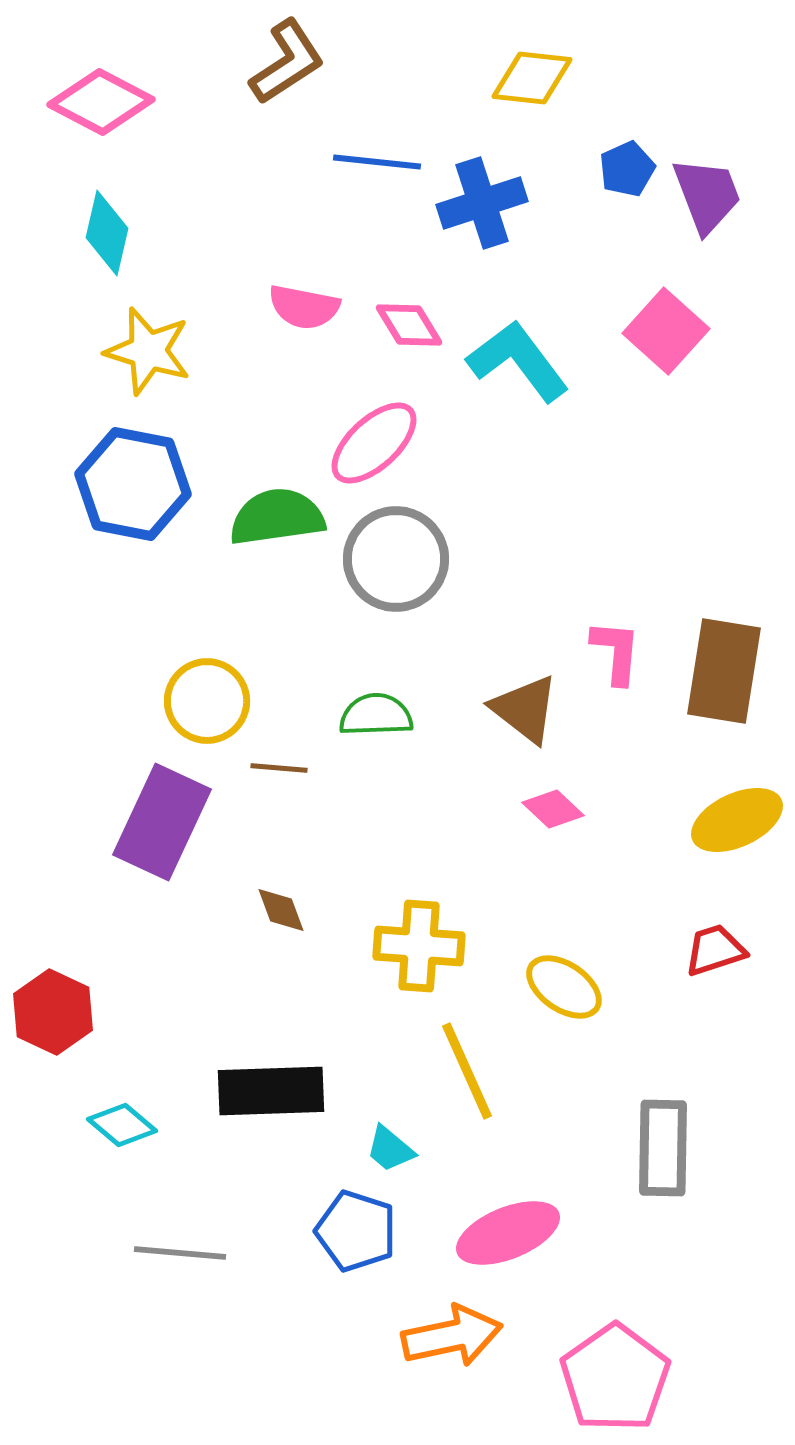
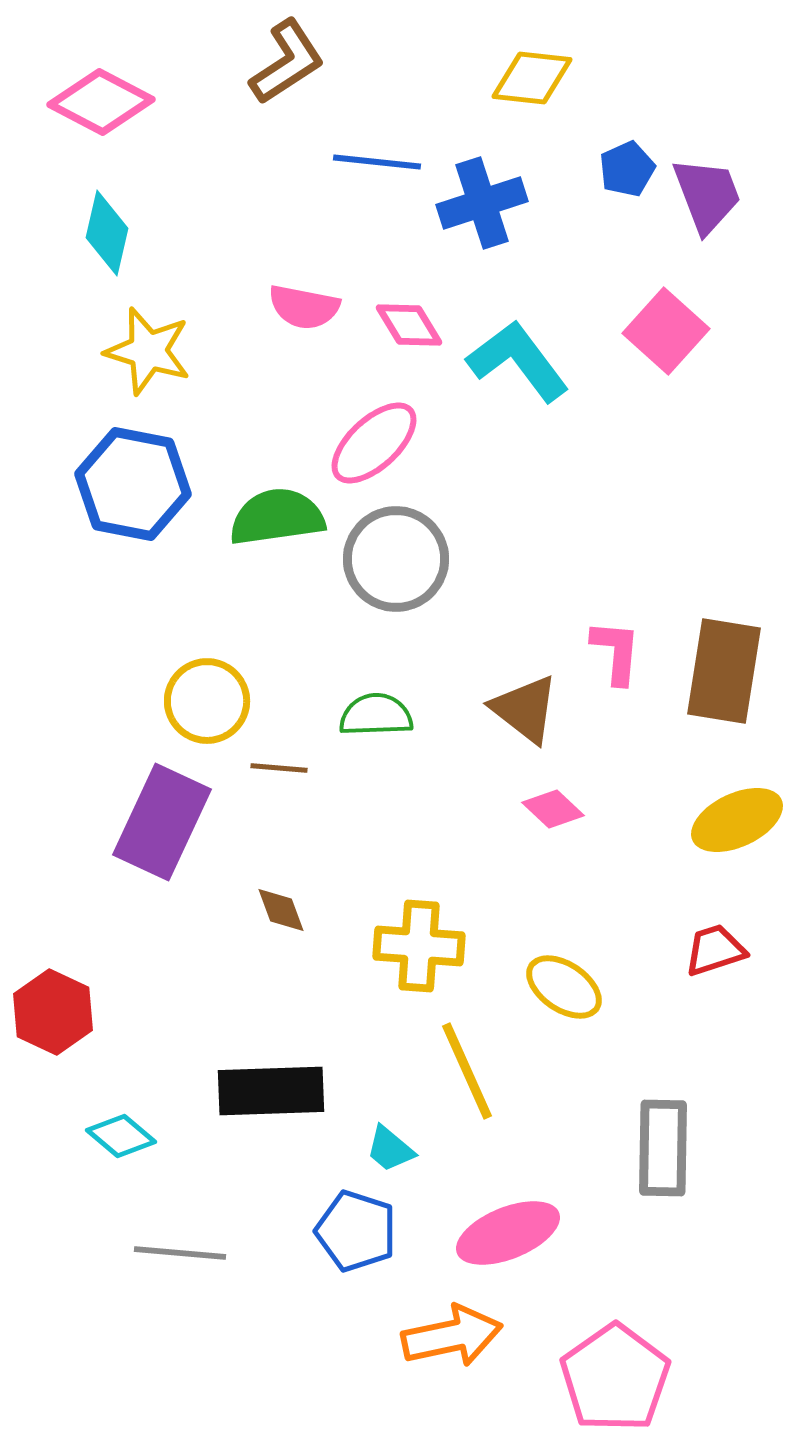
cyan diamond at (122, 1125): moved 1 px left, 11 px down
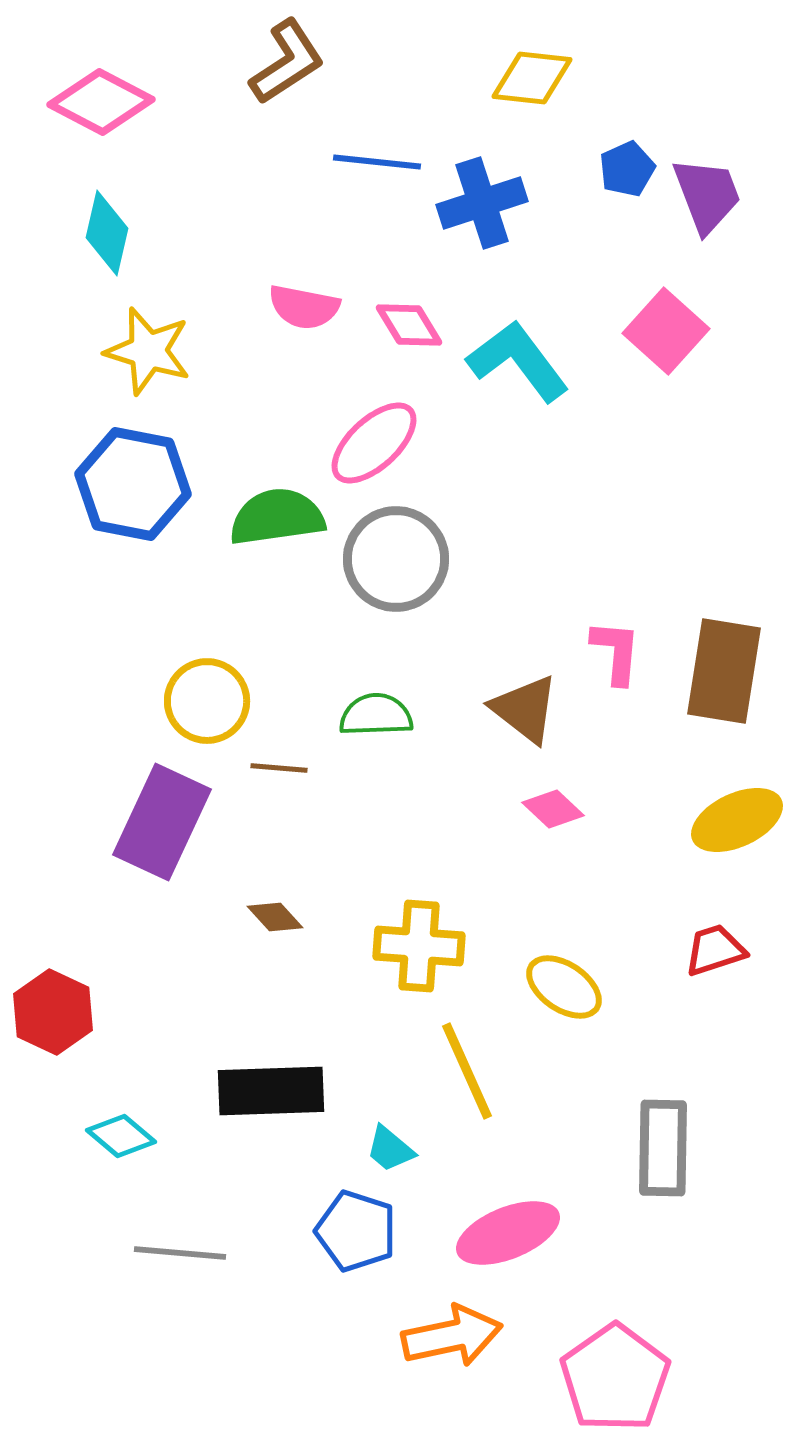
brown diamond at (281, 910): moved 6 px left, 7 px down; rotated 22 degrees counterclockwise
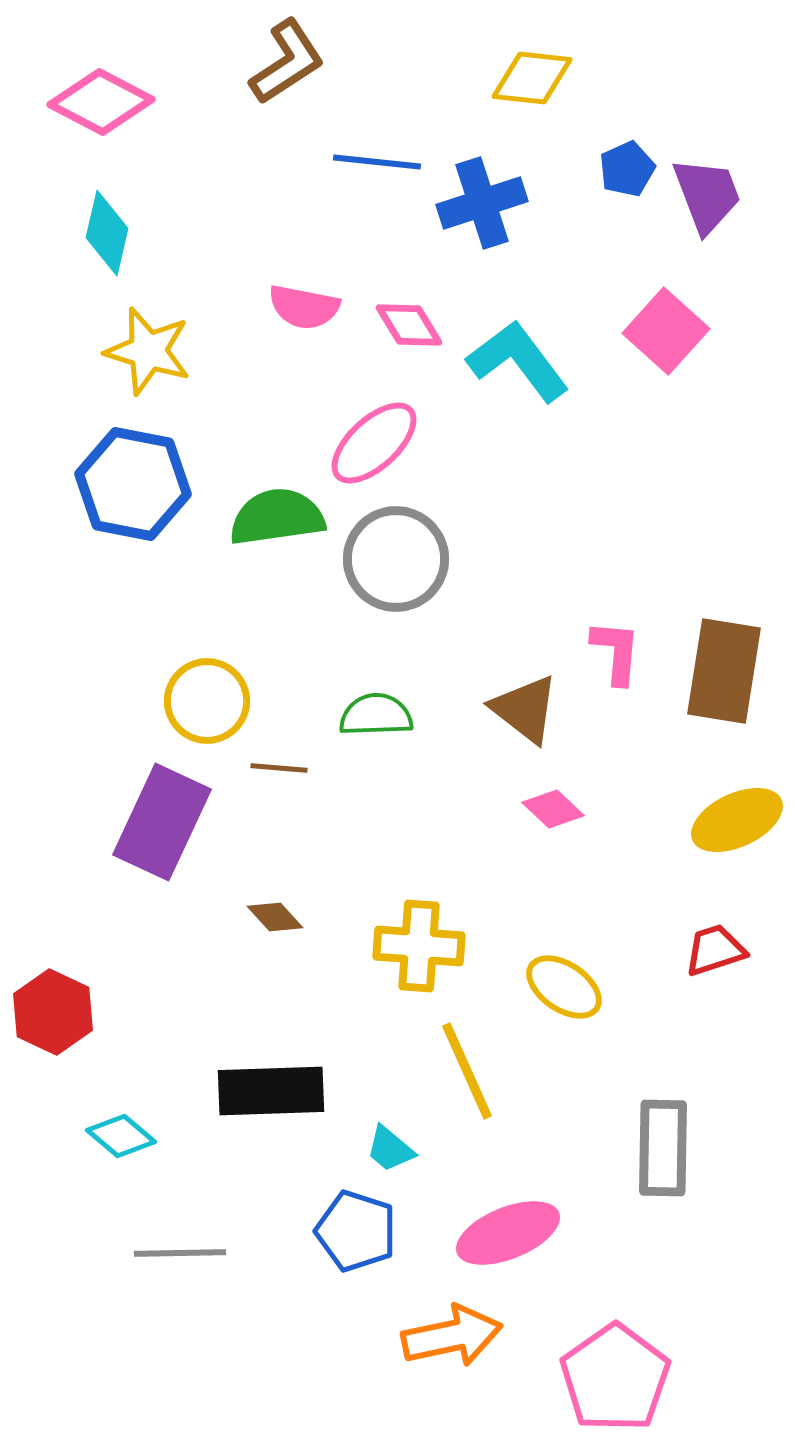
gray line at (180, 1253): rotated 6 degrees counterclockwise
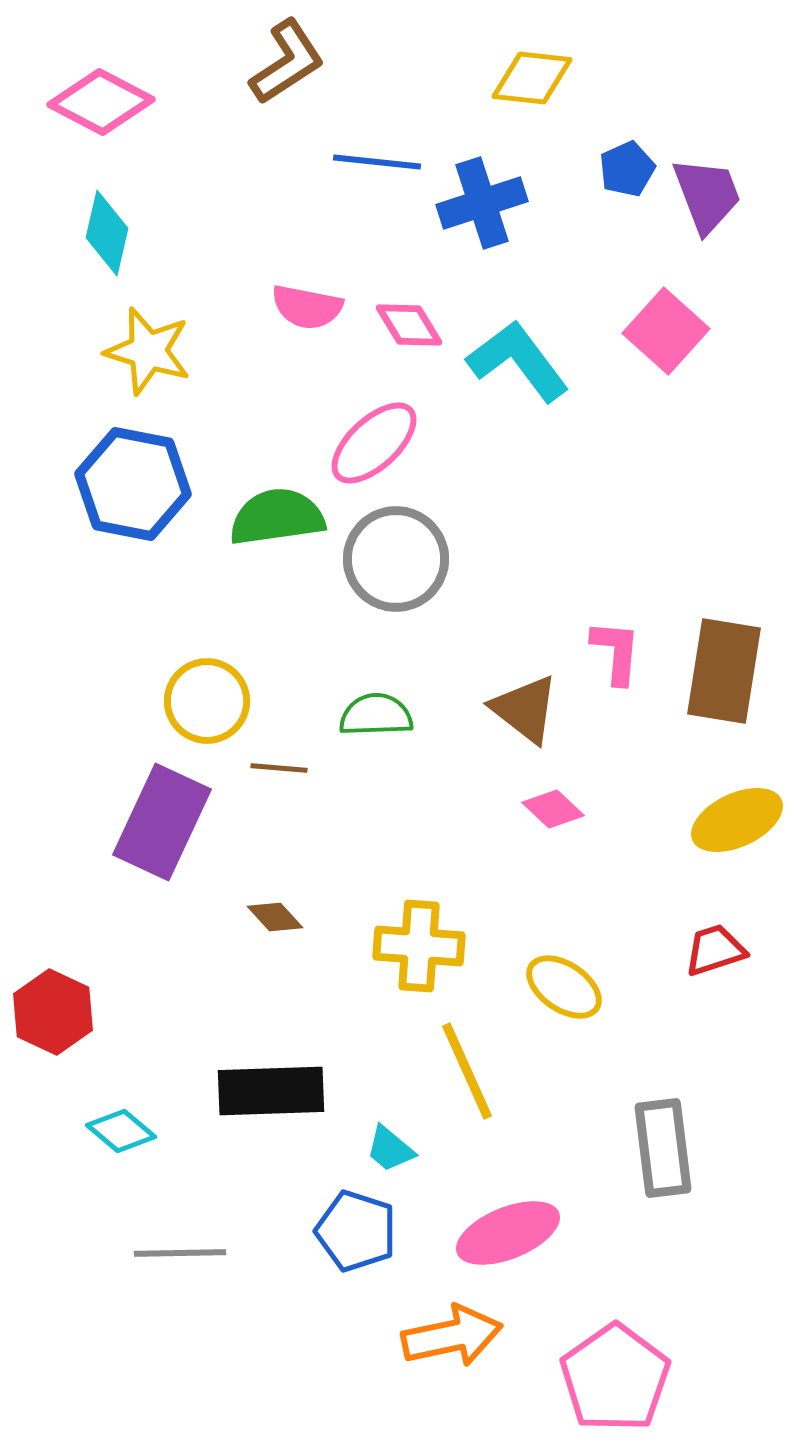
pink semicircle at (304, 307): moved 3 px right
cyan diamond at (121, 1136): moved 5 px up
gray rectangle at (663, 1148): rotated 8 degrees counterclockwise
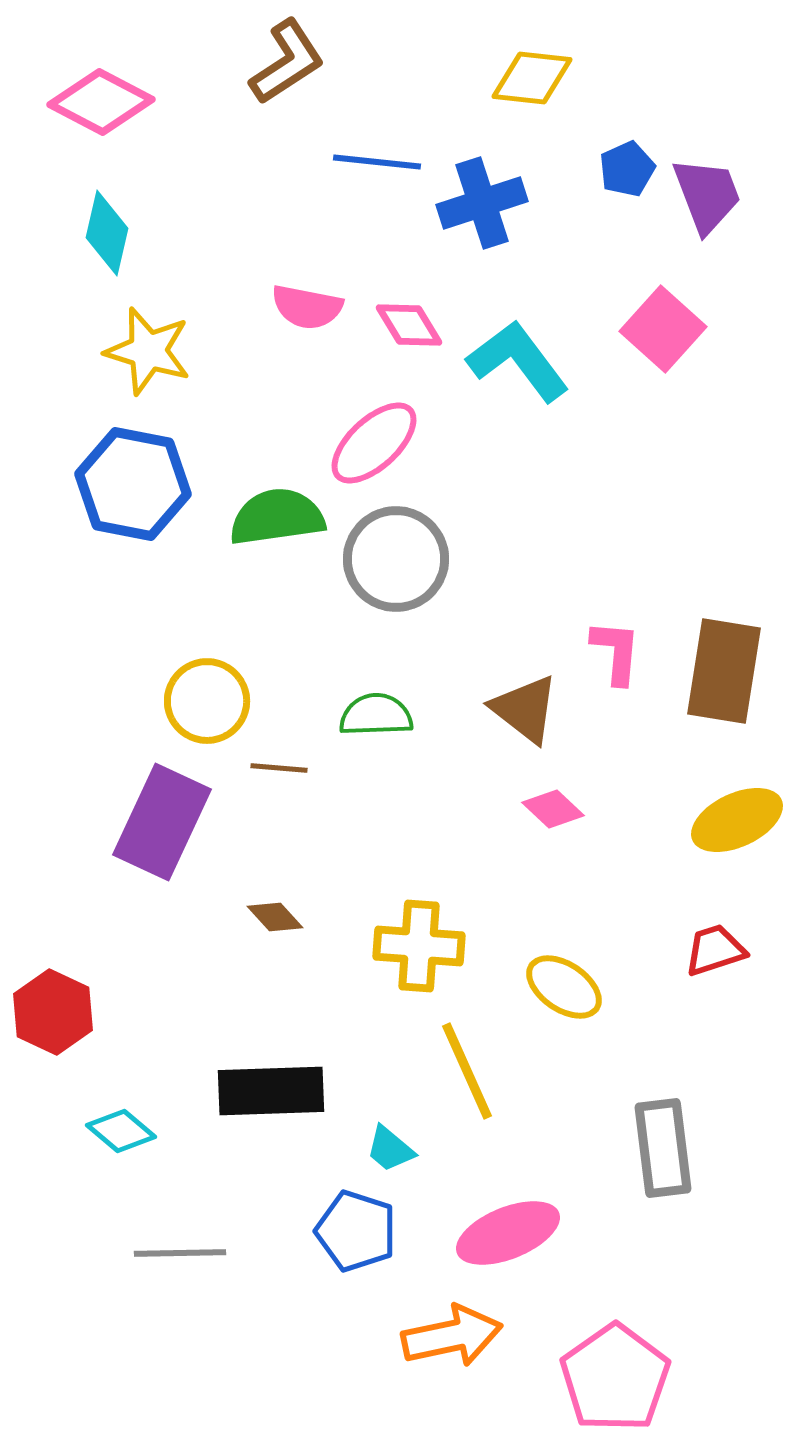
pink square at (666, 331): moved 3 px left, 2 px up
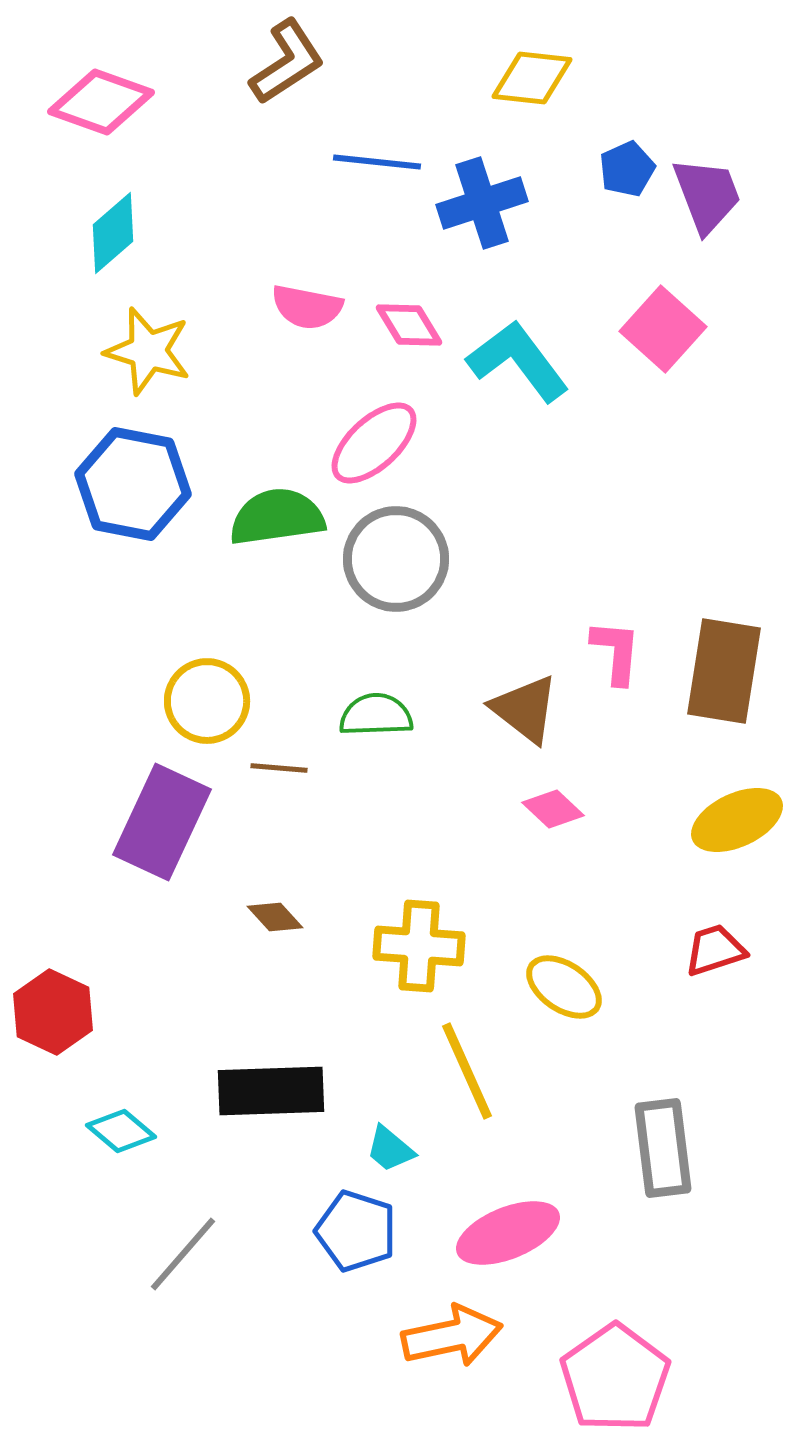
pink diamond at (101, 102): rotated 8 degrees counterclockwise
cyan diamond at (107, 233): moved 6 px right; rotated 36 degrees clockwise
gray line at (180, 1253): moved 3 px right, 1 px down; rotated 48 degrees counterclockwise
